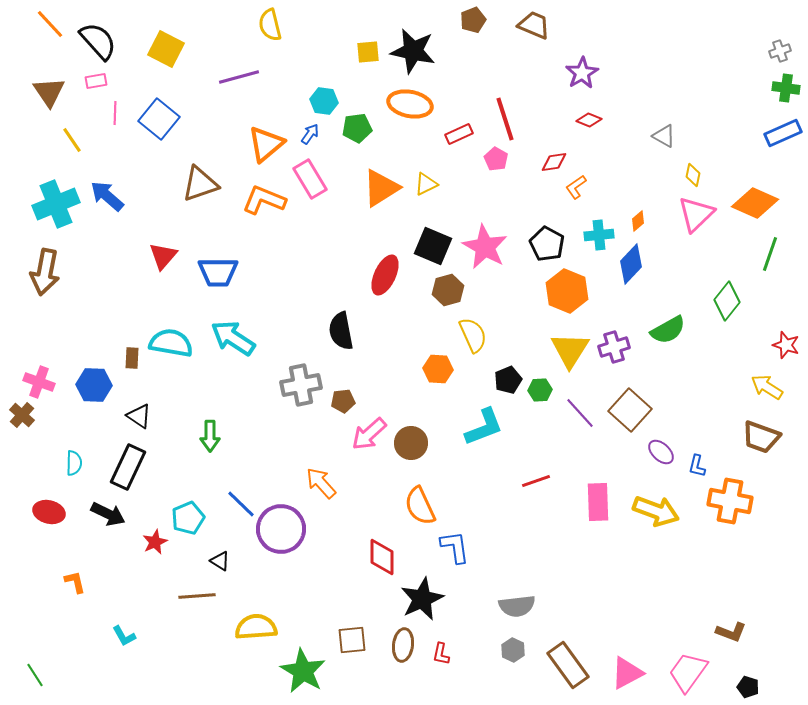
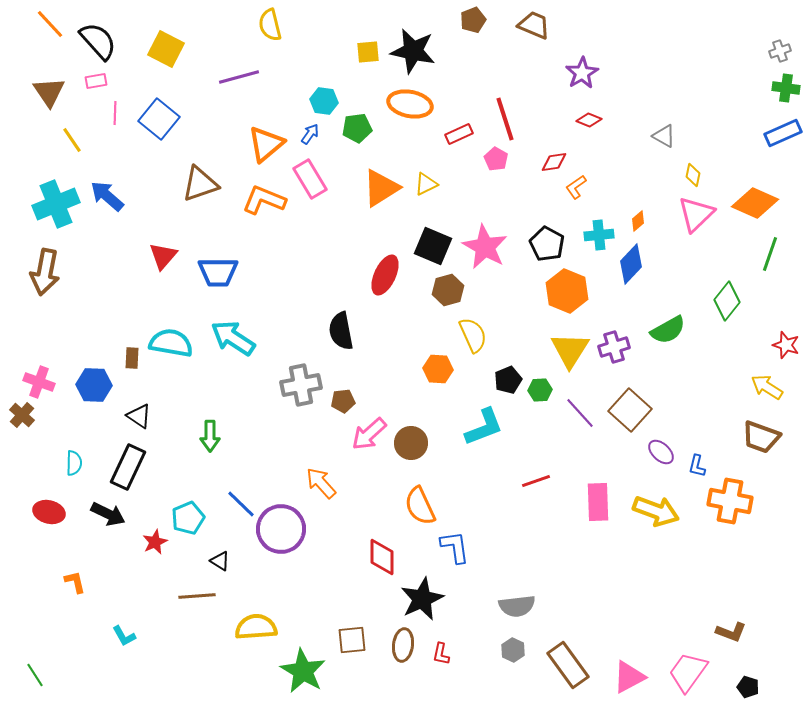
pink triangle at (627, 673): moved 2 px right, 4 px down
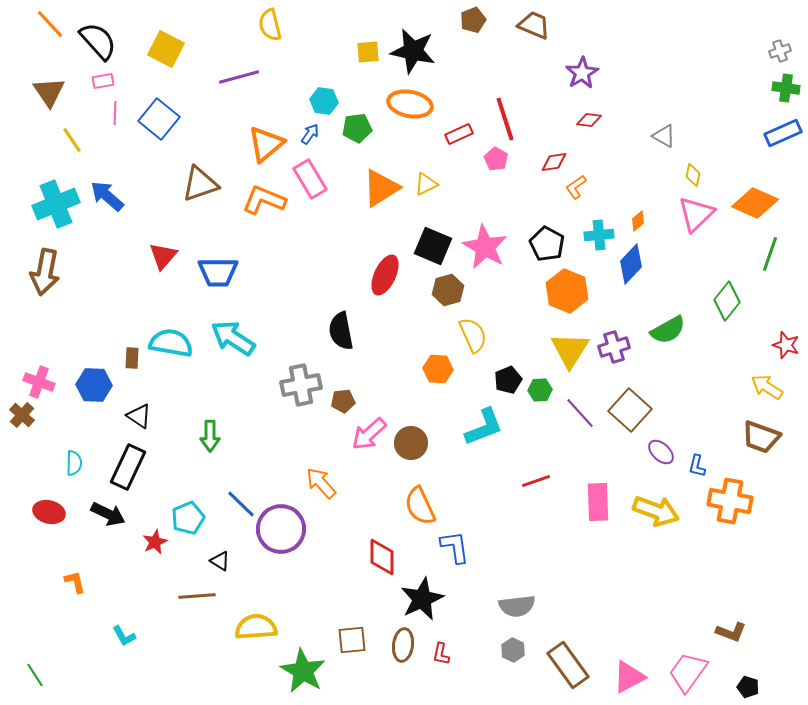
pink rectangle at (96, 81): moved 7 px right
red diamond at (589, 120): rotated 15 degrees counterclockwise
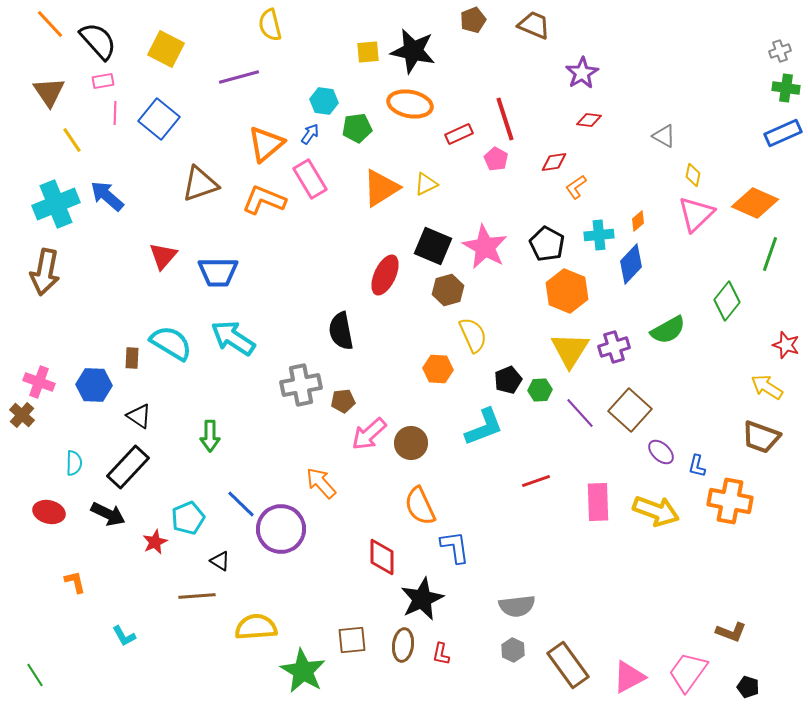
cyan semicircle at (171, 343): rotated 21 degrees clockwise
black rectangle at (128, 467): rotated 18 degrees clockwise
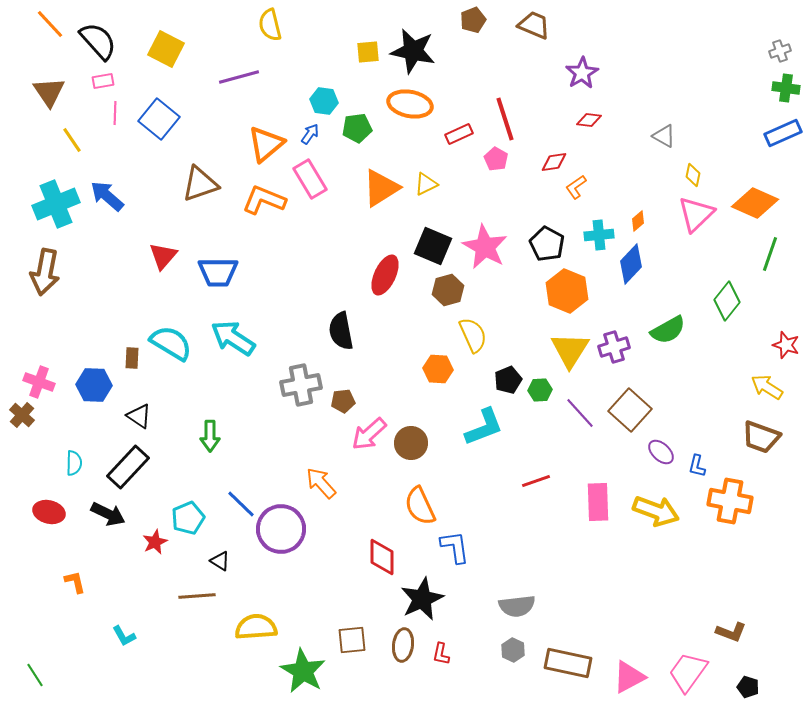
brown rectangle at (568, 665): moved 2 px up; rotated 42 degrees counterclockwise
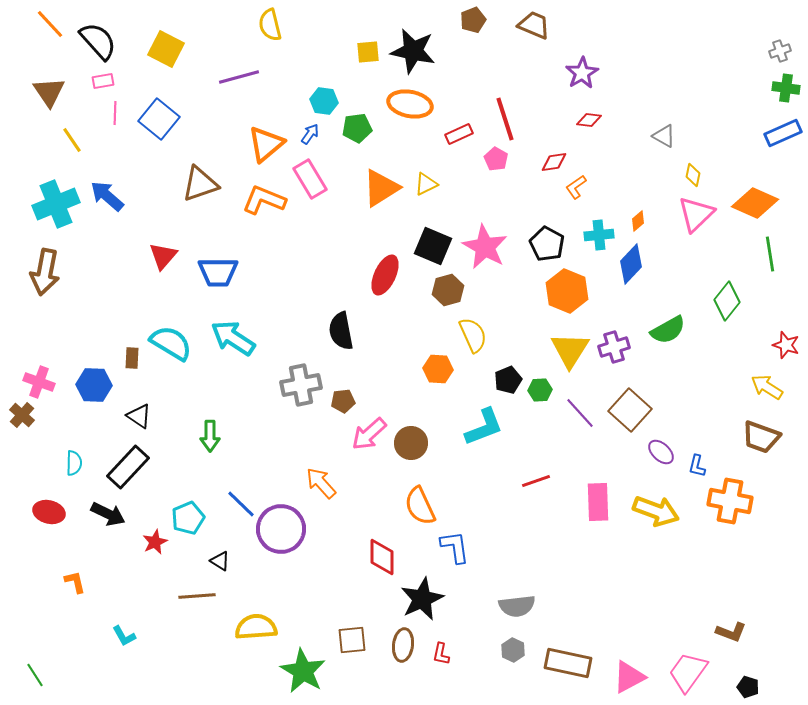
green line at (770, 254): rotated 28 degrees counterclockwise
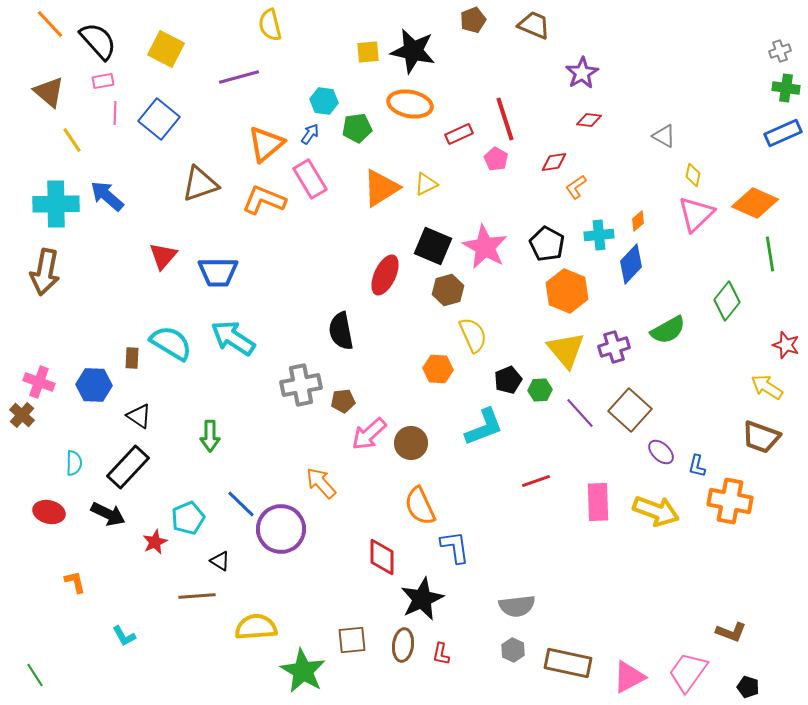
brown triangle at (49, 92): rotated 16 degrees counterclockwise
cyan cross at (56, 204): rotated 21 degrees clockwise
yellow triangle at (570, 350): moved 4 px left; rotated 12 degrees counterclockwise
